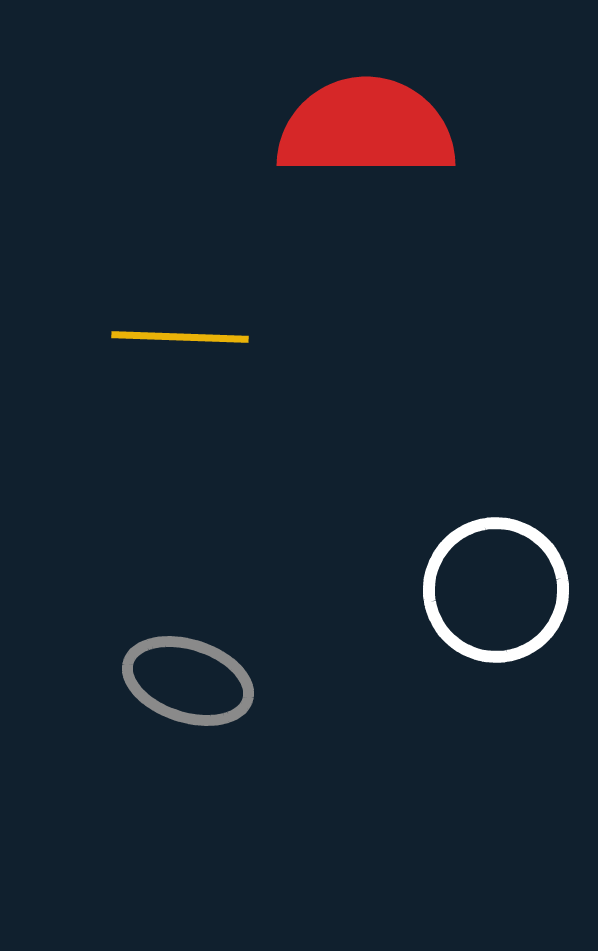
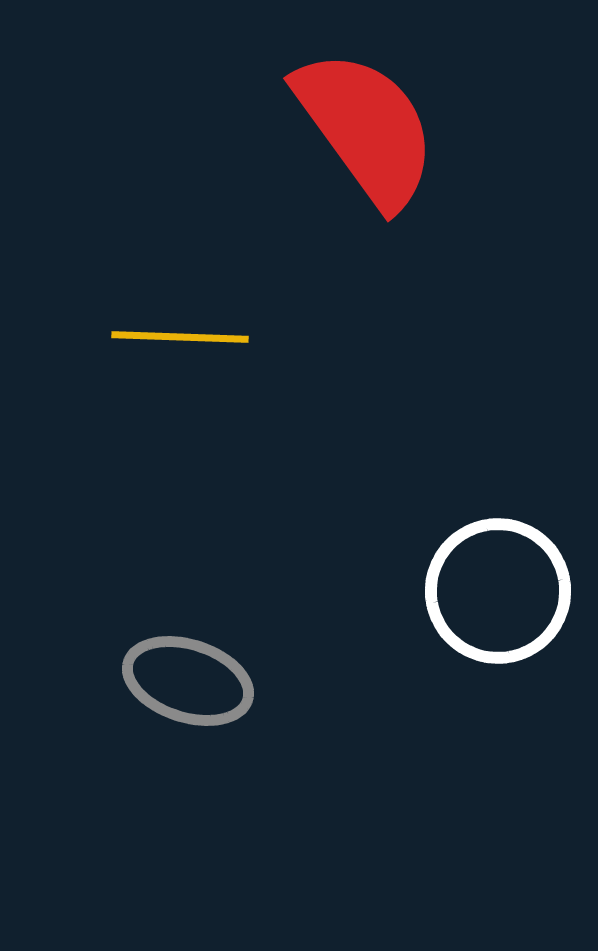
red semicircle: rotated 54 degrees clockwise
white circle: moved 2 px right, 1 px down
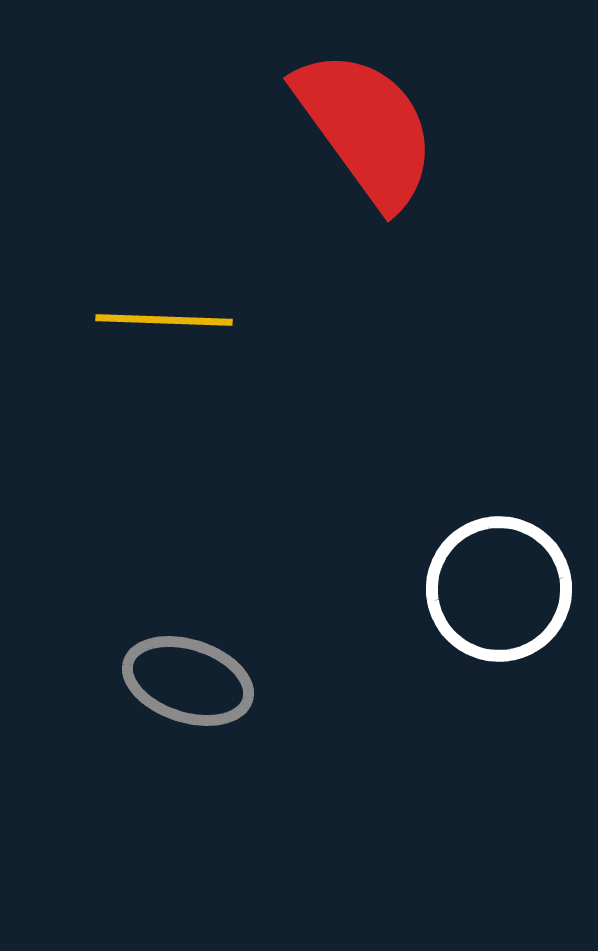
yellow line: moved 16 px left, 17 px up
white circle: moved 1 px right, 2 px up
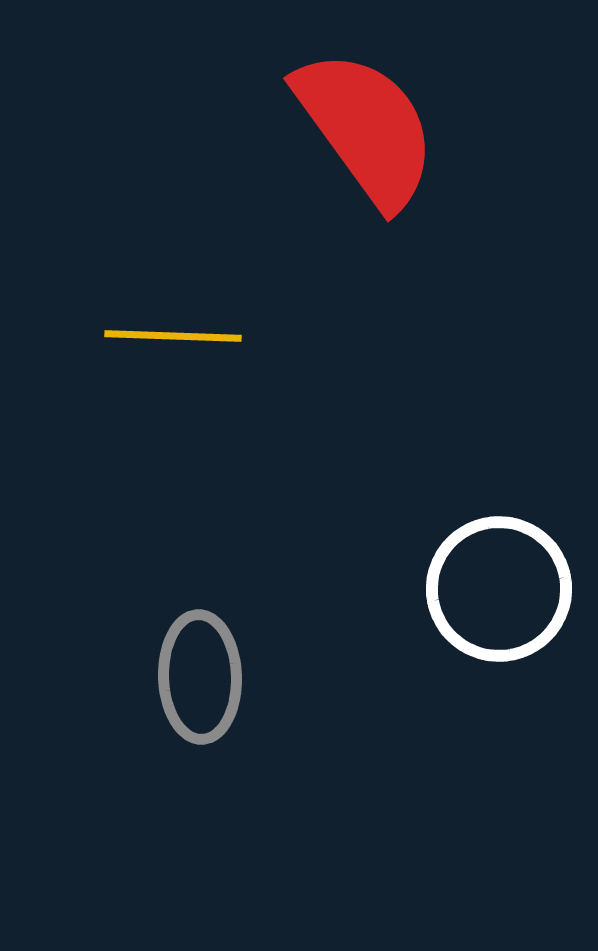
yellow line: moved 9 px right, 16 px down
gray ellipse: moved 12 px right, 4 px up; rotated 70 degrees clockwise
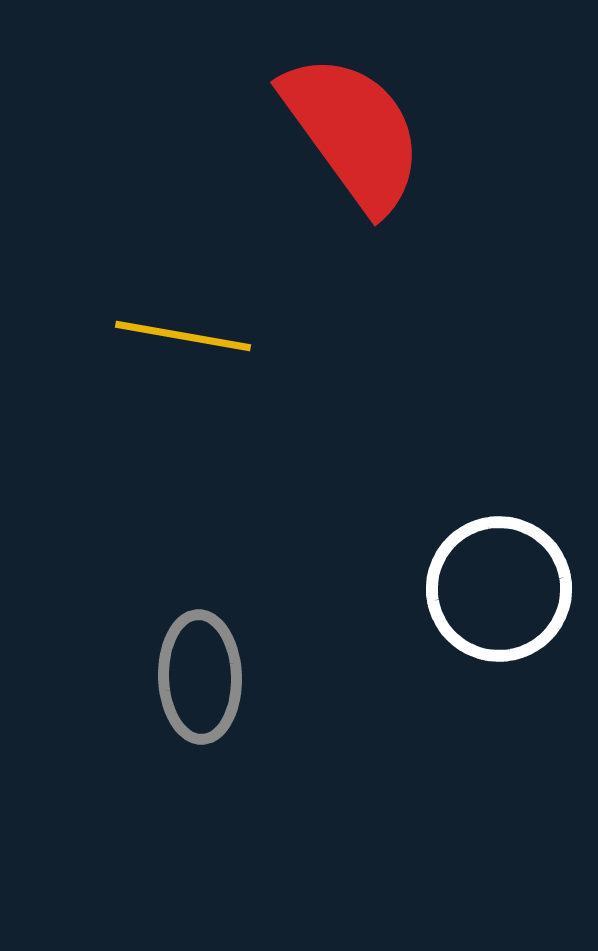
red semicircle: moved 13 px left, 4 px down
yellow line: moved 10 px right; rotated 8 degrees clockwise
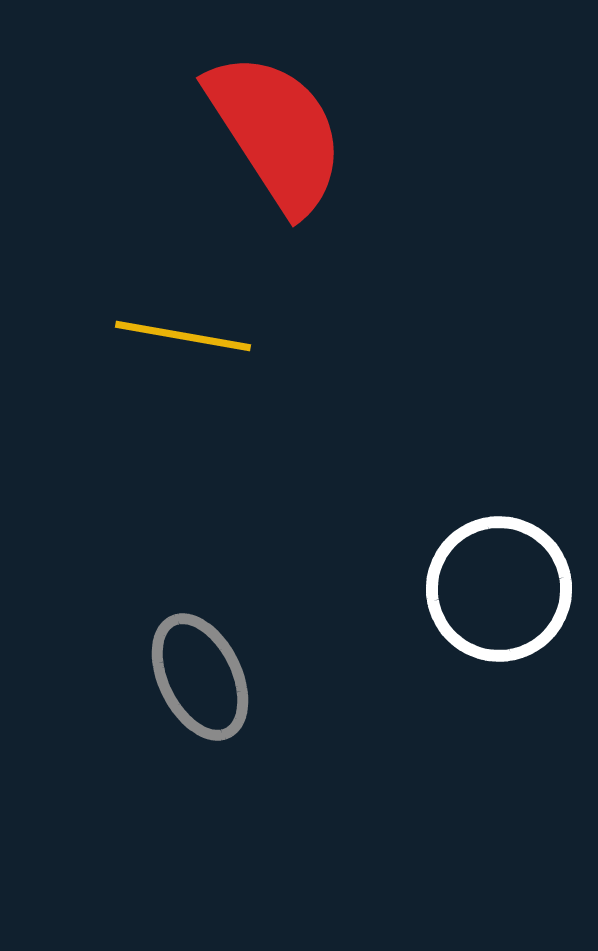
red semicircle: moved 77 px left; rotated 3 degrees clockwise
gray ellipse: rotated 24 degrees counterclockwise
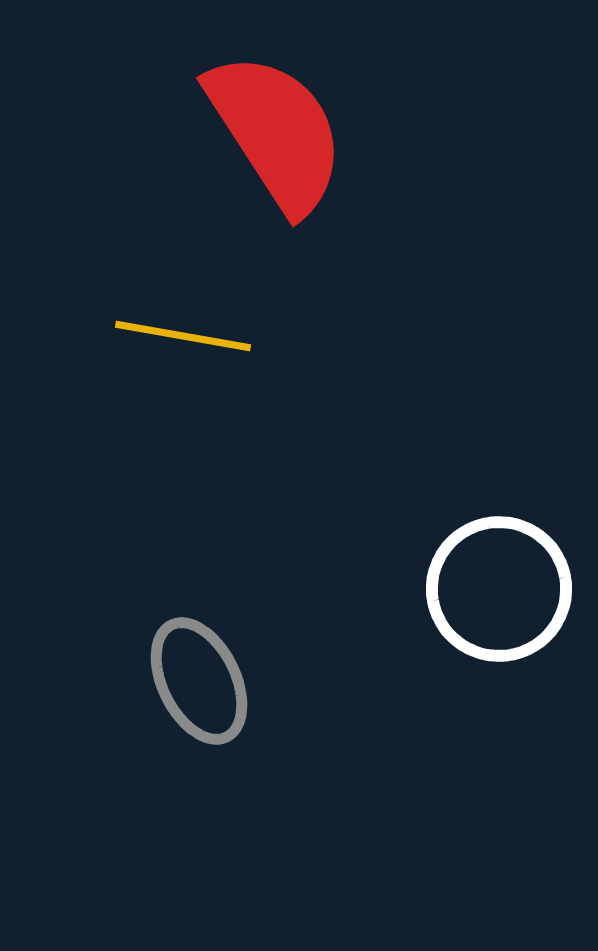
gray ellipse: moved 1 px left, 4 px down
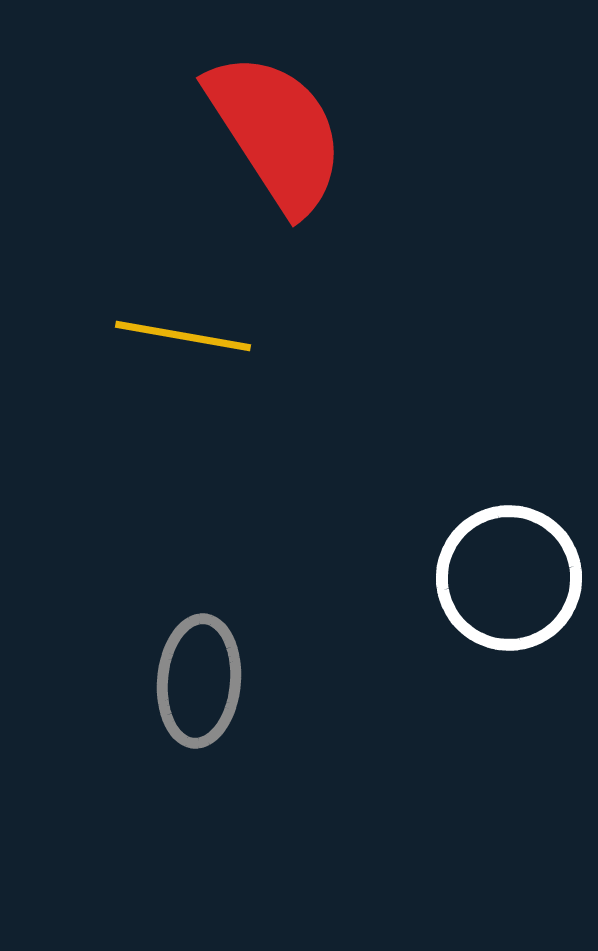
white circle: moved 10 px right, 11 px up
gray ellipse: rotated 31 degrees clockwise
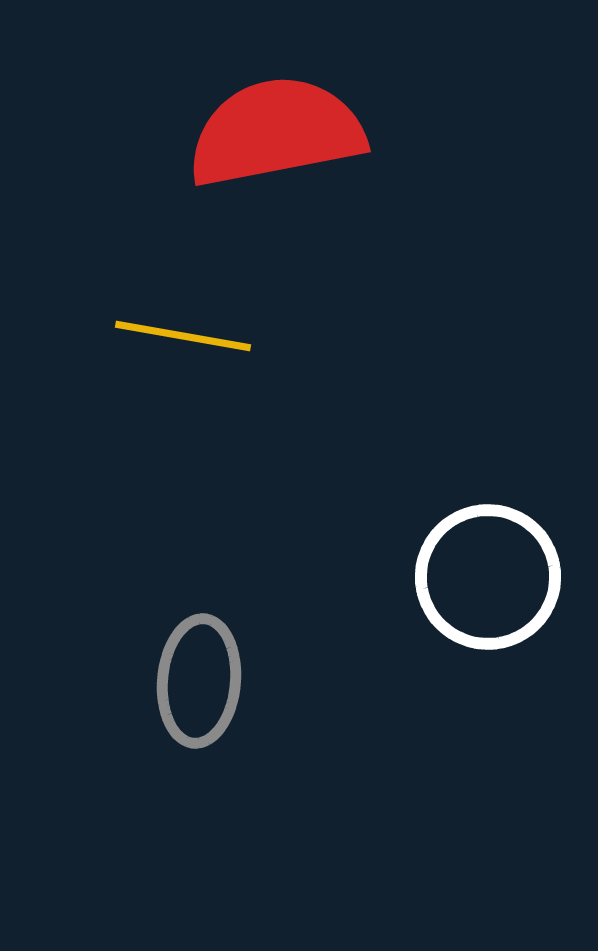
red semicircle: rotated 68 degrees counterclockwise
white circle: moved 21 px left, 1 px up
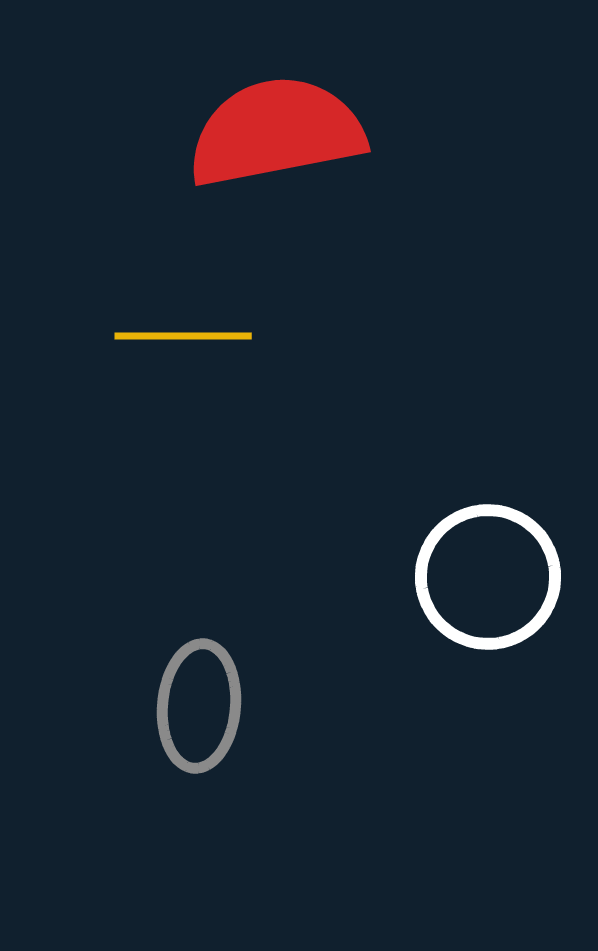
yellow line: rotated 10 degrees counterclockwise
gray ellipse: moved 25 px down
